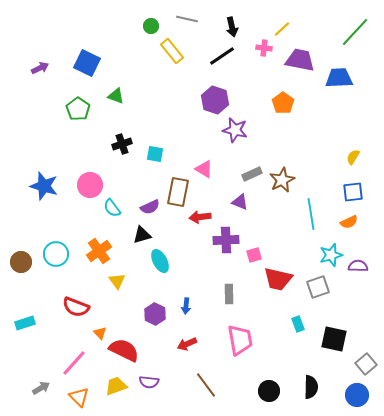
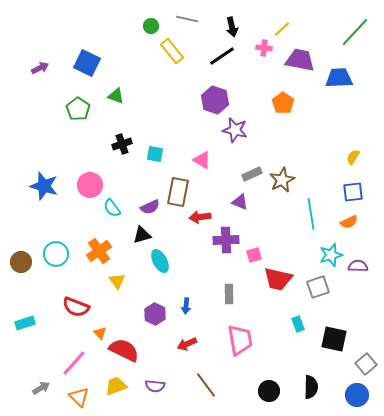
pink triangle at (204, 169): moved 2 px left, 9 px up
purple semicircle at (149, 382): moved 6 px right, 4 px down
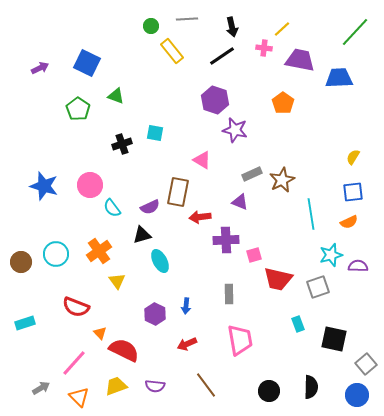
gray line at (187, 19): rotated 15 degrees counterclockwise
cyan square at (155, 154): moved 21 px up
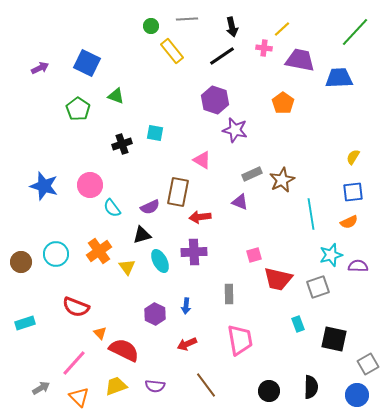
purple cross at (226, 240): moved 32 px left, 12 px down
yellow triangle at (117, 281): moved 10 px right, 14 px up
gray square at (366, 364): moved 2 px right; rotated 10 degrees clockwise
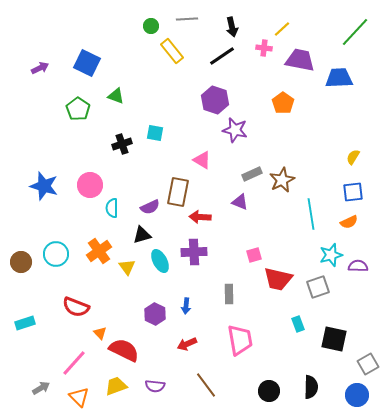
cyan semicircle at (112, 208): rotated 36 degrees clockwise
red arrow at (200, 217): rotated 10 degrees clockwise
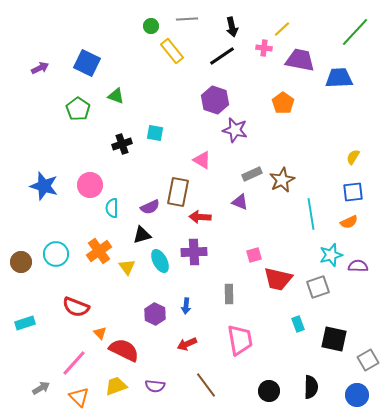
gray square at (368, 364): moved 4 px up
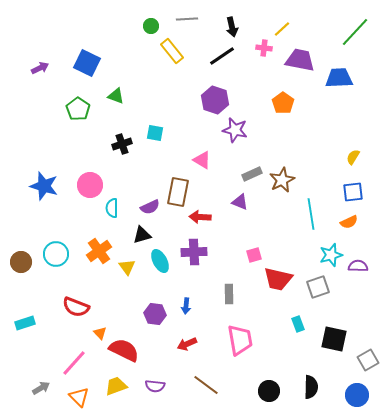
purple hexagon at (155, 314): rotated 20 degrees counterclockwise
brown line at (206, 385): rotated 16 degrees counterclockwise
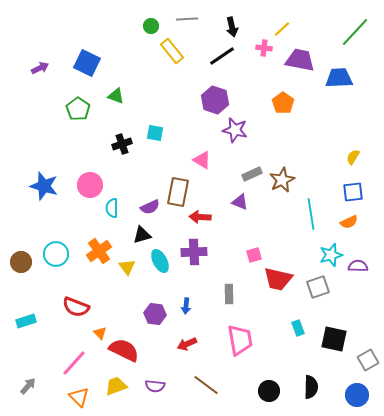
cyan rectangle at (25, 323): moved 1 px right, 2 px up
cyan rectangle at (298, 324): moved 4 px down
gray arrow at (41, 388): moved 13 px left, 2 px up; rotated 18 degrees counterclockwise
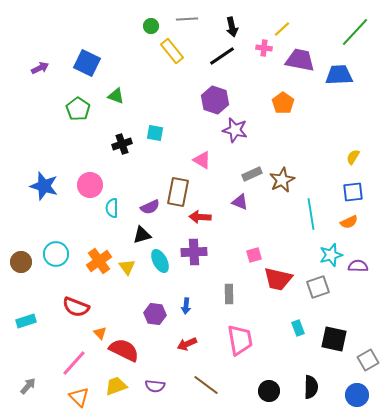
blue trapezoid at (339, 78): moved 3 px up
orange cross at (99, 251): moved 10 px down
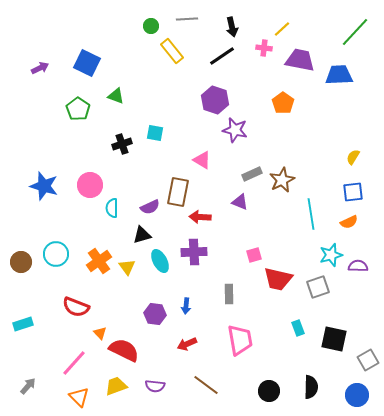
cyan rectangle at (26, 321): moved 3 px left, 3 px down
